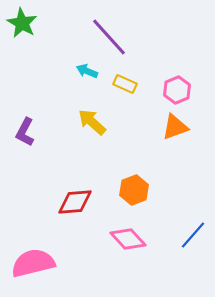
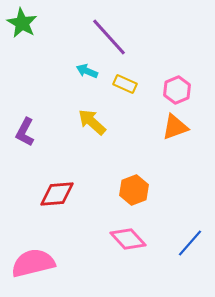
red diamond: moved 18 px left, 8 px up
blue line: moved 3 px left, 8 px down
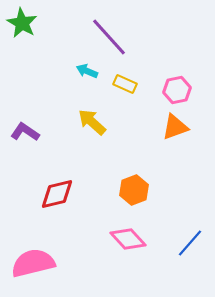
pink hexagon: rotated 12 degrees clockwise
purple L-shape: rotated 96 degrees clockwise
red diamond: rotated 9 degrees counterclockwise
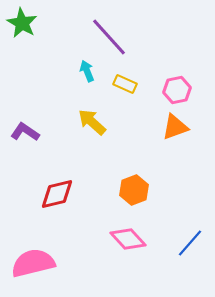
cyan arrow: rotated 45 degrees clockwise
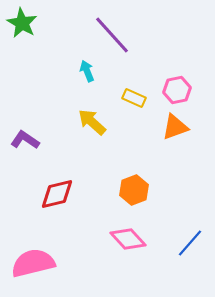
purple line: moved 3 px right, 2 px up
yellow rectangle: moved 9 px right, 14 px down
purple L-shape: moved 8 px down
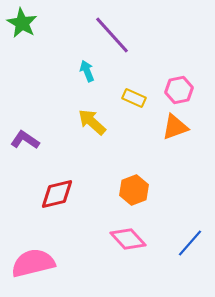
pink hexagon: moved 2 px right
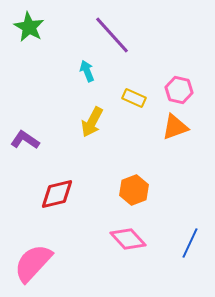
green star: moved 7 px right, 4 px down
pink hexagon: rotated 24 degrees clockwise
yellow arrow: rotated 104 degrees counterclockwise
blue line: rotated 16 degrees counterclockwise
pink semicircle: rotated 33 degrees counterclockwise
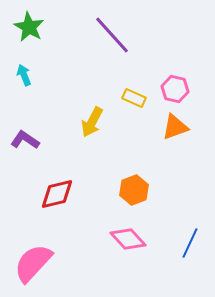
cyan arrow: moved 63 px left, 4 px down
pink hexagon: moved 4 px left, 1 px up
